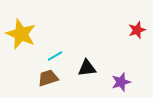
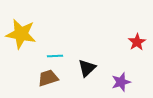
red star: moved 12 px down; rotated 12 degrees counterclockwise
yellow star: rotated 12 degrees counterclockwise
cyan line: rotated 28 degrees clockwise
black triangle: rotated 36 degrees counterclockwise
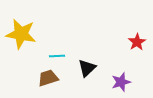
cyan line: moved 2 px right
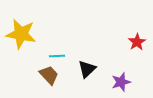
black triangle: moved 1 px down
brown trapezoid: moved 1 px right, 3 px up; rotated 65 degrees clockwise
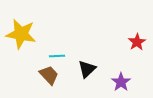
purple star: rotated 18 degrees counterclockwise
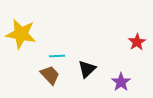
brown trapezoid: moved 1 px right
